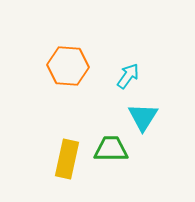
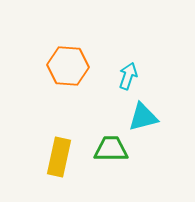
cyan arrow: rotated 16 degrees counterclockwise
cyan triangle: rotated 44 degrees clockwise
yellow rectangle: moved 8 px left, 2 px up
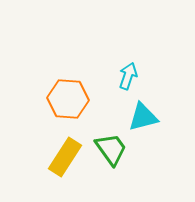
orange hexagon: moved 33 px down
green trapezoid: rotated 54 degrees clockwise
yellow rectangle: moved 6 px right; rotated 21 degrees clockwise
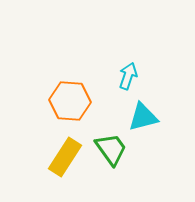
orange hexagon: moved 2 px right, 2 px down
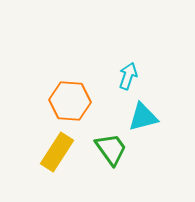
yellow rectangle: moved 8 px left, 5 px up
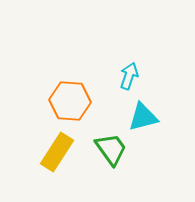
cyan arrow: moved 1 px right
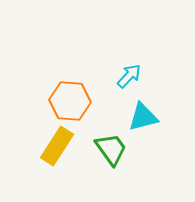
cyan arrow: rotated 24 degrees clockwise
yellow rectangle: moved 6 px up
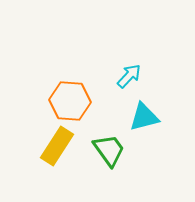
cyan triangle: moved 1 px right
green trapezoid: moved 2 px left, 1 px down
